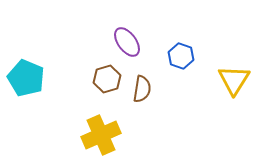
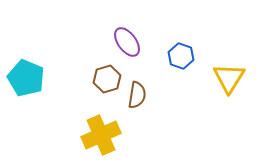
yellow triangle: moved 5 px left, 2 px up
brown semicircle: moved 5 px left, 6 px down
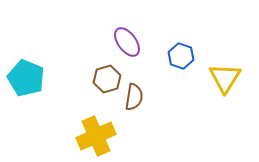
yellow triangle: moved 4 px left
brown semicircle: moved 3 px left, 2 px down
yellow cross: moved 5 px left, 1 px down
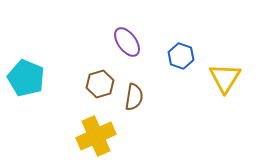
brown hexagon: moved 7 px left, 5 px down
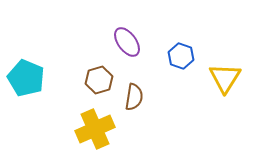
brown hexagon: moved 1 px left, 4 px up
yellow cross: moved 1 px left, 7 px up
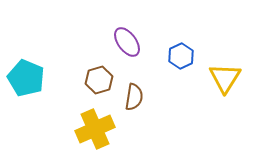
blue hexagon: rotated 15 degrees clockwise
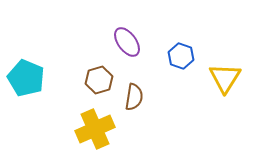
blue hexagon: rotated 15 degrees counterclockwise
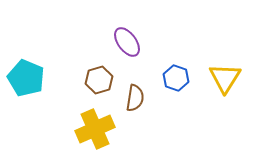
blue hexagon: moved 5 px left, 22 px down
brown semicircle: moved 1 px right, 1 px down
